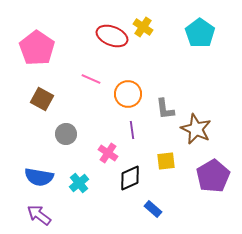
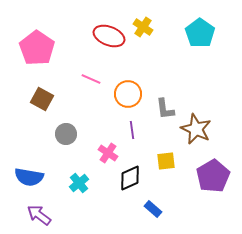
red ellipse: moved 3 px left
blue semicircle: moved 10 px left
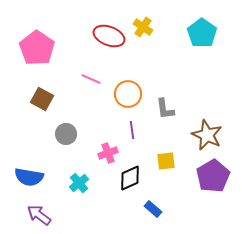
cyan pentagon: moved 2 px right
brown star: moved 11 px right, 6 px down
pink cross: rotated 36 degrees clockwise
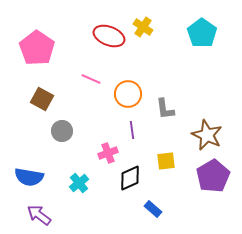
gray circle: moved 4 px left, 3 px up
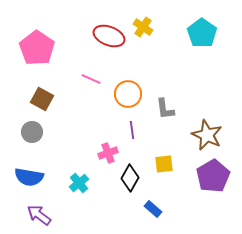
gray circle: moved 30 px left, 1 px down
yellow square: moved 2 px left, 3 px down
black diamond: rotated 36 degrees counterclockwise
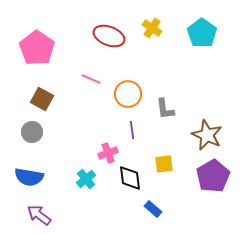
yellow cross: moved 9 px right, 1 px down
black diamond: rotated 36 degrees counterclockwise
cyan cross: moved 7 px right, 4 px up
